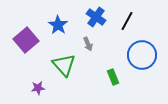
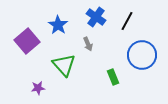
purple square: moved 1 px right, 1 px down
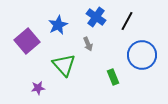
blue star: rotated 12 degrees clockwise
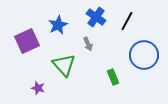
purple square: rotated 15 degrees clockwise
blue circle: moved 2 px right
purple star: rotated 24 degrees clockwise
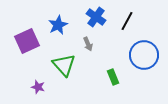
purple star: moved 1 px up
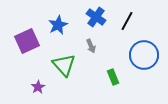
gray arrow: moved 3 px right, 2 px down
purple star: rotated 24 degrees clockwise
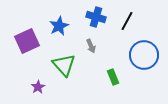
blue cross: rotated 18 degrees counterclockwise
blue star: moved 1 px right, 1 px down
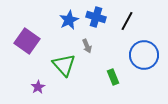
blue star: moved 10 px right, 6 px up
purple square: rotated 30 degrees counterclockwise
gray arrow: moved 4 px left
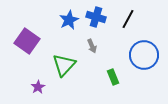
black line: moved 1 px right, 2 px up
gray arrow: moved 5 px right
green triangle: rotated 25 degrees clockwise
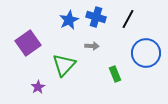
purple square: moved 1 px right, 2 px down; rotated 20 degrees clockwise
gray arrow: rotated 64 degrees counterclockwise
blue circle: moved 2 px right, 2 px up
green rectangle: moved 2 px right, 3 px up
